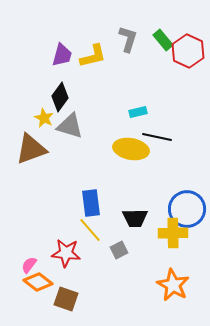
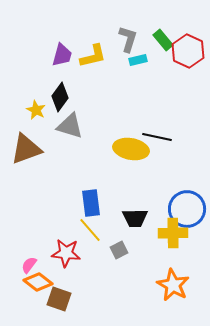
cyan rectangle: moved 52 px up
yellow star: moved 8 px left, 8 px up
brown triangle: moved 5 px left
brown square: moved 7 px left
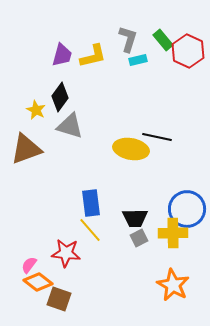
gray square: moved 20 px right, 12 px up
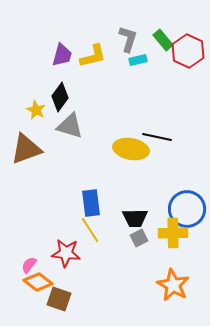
yellow line: rotated 8 degrees clockwise
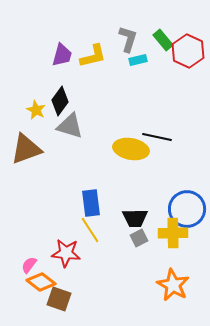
black diamond: moved 4 px down
orange diamond: moved 3 px right
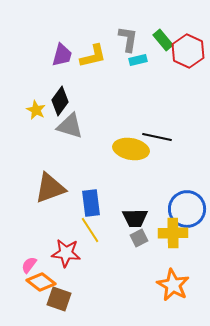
gray L-shape: rotated 8 degrees counterclockwise
brown triangle: moved 24 px right, 39 px down
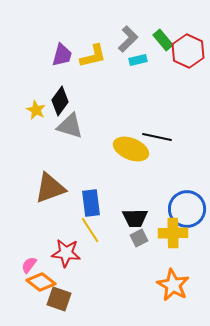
gray L-shape: rotated 36 degrees clockwise
yellow ellipse: rotated 12 degrees clockwise
